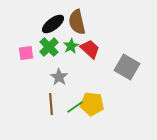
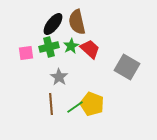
black ellipse: rotated 15 degrees counterclockwise
green cross: rotated 30 degrees clockwise
yellow pentagon: rotated 15 degrees clockwise
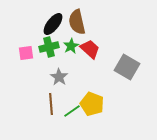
green line: moved 3 px left, 4 px down
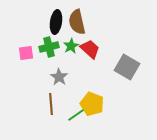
black ellipse: moved 3 px right, 2 px up; rotated 30 degrees counterclockwise
green line: moved 4 px right, 4 px down
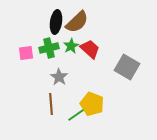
brown semicircle: rotated 120 degrees counterclockwise
green cross: moved 1 px down
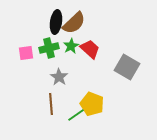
brown semicircle: moved 3 px left, 1 px down
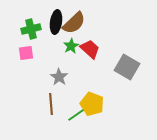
green cross: moved 18 px left, 19 px up
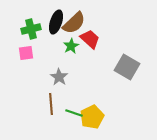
black ellipse: rotated 10 degrees clockwise
red trapezoid: moved 10 px up
yellow pentagon: moved 13 px down; rotated 25 degrees clockwise
green line: moved 2 px left, 2 px up; rotated 54 degrees clockwise
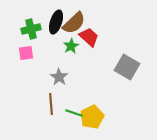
red trapezoid: moved 1 px left, 2 px up
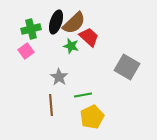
green star: rotated 28 degrees counterclockwise
pink square: moved 2 px up; rotated 28 degrees counterclockwise
brown line: moved 1 px down
green line: moved 9 px right, 18 px up; rotated 30 degrees counterclockwise
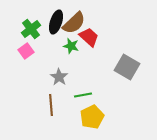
green cross: rotated 24 degrees counterclockwise
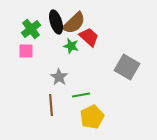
black ellipse: rotated 35 degrees counterclockwise
pink square: rotated 35 degrees clockwise
green line: moved 2 px left
